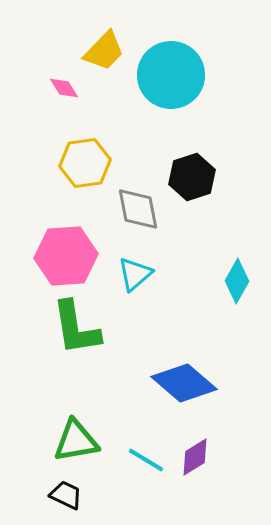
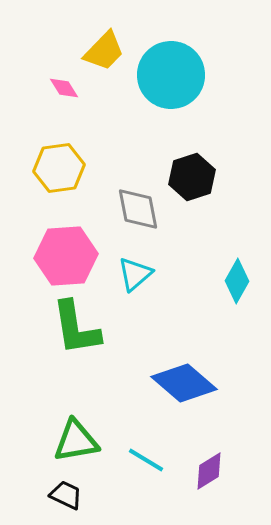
yellow hexagon: moved 26 px left, 5 px down
purple diamond: moved 14 px right, 14 px down
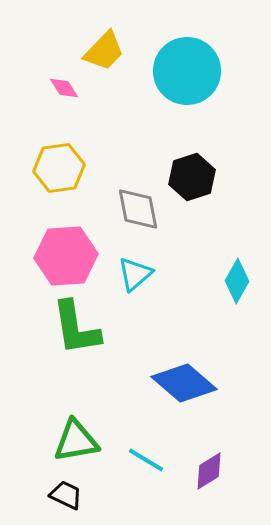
cyan circle: moved 16 px right, 4 px up
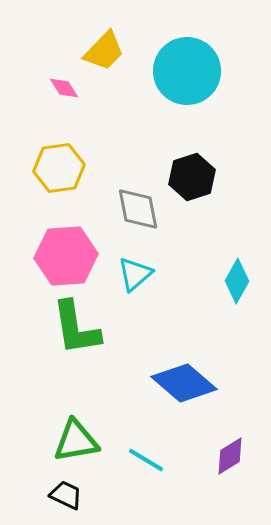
purple diamond: moved 21 px right, 15 px up
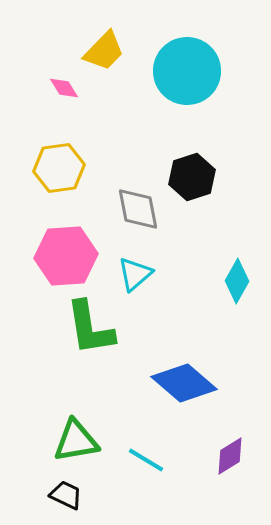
green L-shape: moved 14 px right
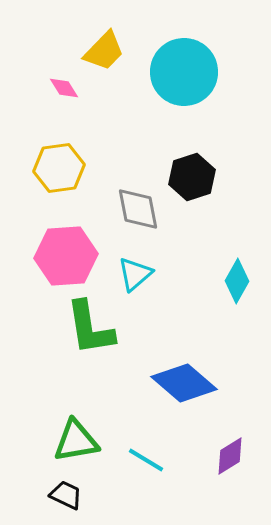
cyan circle: moved 3 px left, 1 px down
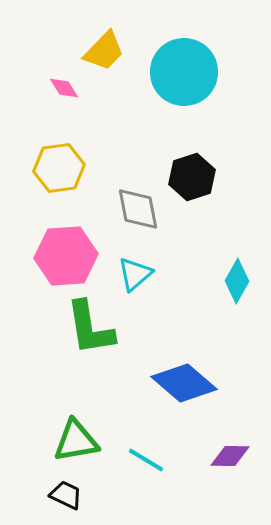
purple diamond: rotated 33 degrees clockwise
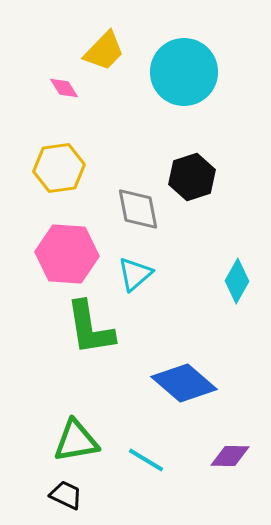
pink hexagon: moved 1 px right, 2 px up; rotated 8 degrees clockwise
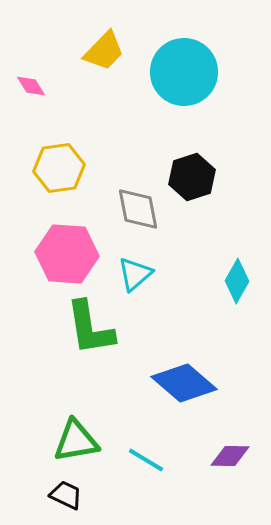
pink diamond: moved 33 px left, 2 px up
